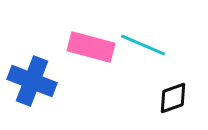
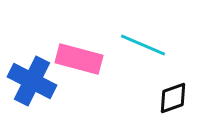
pink rectangle: moved 12 px left, 12 px down
blue cross: rotated 6 degrees clockwise
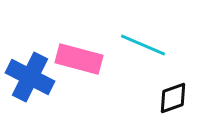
blue cross: moved 2 px left, 4 px up
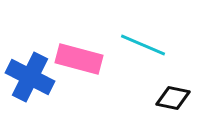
black diamond: rotated 32 degrees clockwise
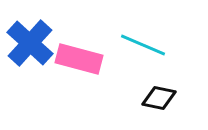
blue cross: moved 34 px up; rotated 15 degrees clockwise
black diamond: moved 14 px left
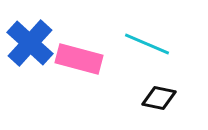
cyan line: moved 4 px right, 1 px up
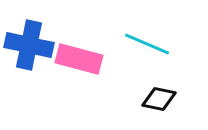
blue cross: moved 1 px left, 2 px down; rotated 30 degrees counterclockwise
black diamond: moved 1 px down
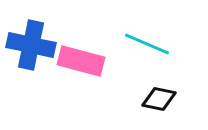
blue cross: moved 2 px right
pink rectangle: moved 2 px right, 2 px down
